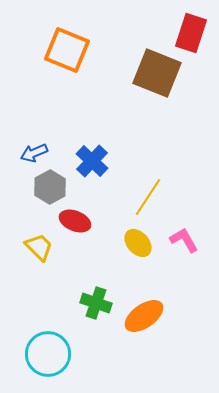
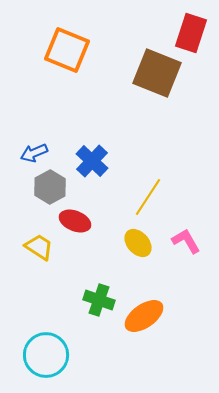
pink L-shape: moved 2 px right, 1 px down
yellow trapezoid: rotated 12 degrees counterclockwise
green cross: moved 3 px right, 3 px up
cyan circle: moved 2 px left, 1 px down
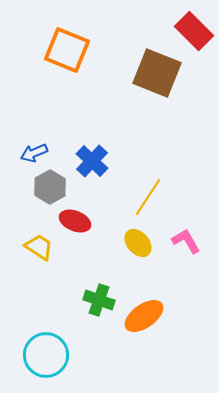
red rectangle: moved 3 px right, 2 px up; rotated 63 degrees counterclockwise
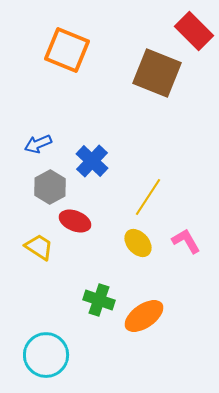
blue arrow: moved 4 px right, 9 px up
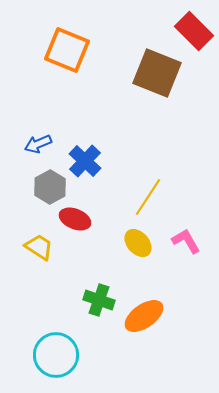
blue cross: moved 7 px left
red ellipse: moved 2 px up
cyan circle: moved 10 px right
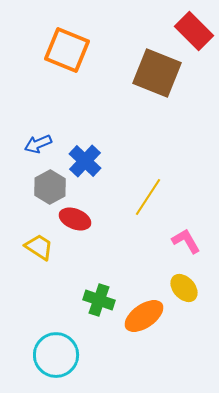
yellow ellipse: moved 46 px right, 45 px down
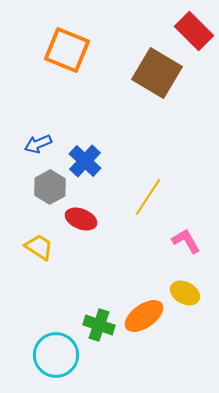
brown square: rotated 9 degrees clockwise
red ellipse: moved 6 px right
yellow ellipse: moved 1 px right, 5 px down; rotated 20 degrees counterclockwise
green cross: moved 25 px down
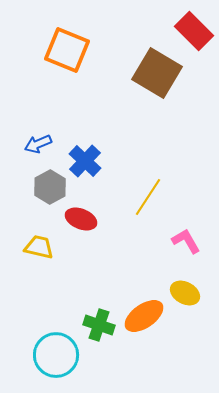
yellow trapezoid: rotated 20 degrees counterclockwise
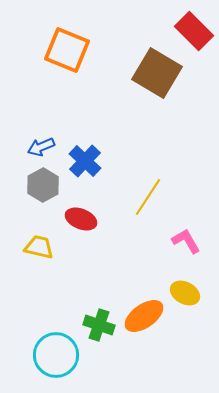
blue arrow: moved 3 px right, 3 px down
gray hexagon: moved 7 px left, 2 px up
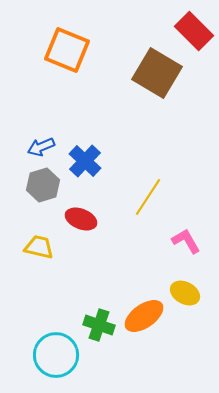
gray hexagon: rotated 12 degrees clockwise
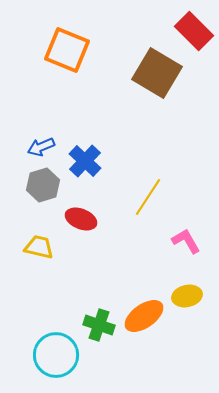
yellow ellipse: moved 2 px right, 3 px down; rotated 40 degrees counterclockwise
